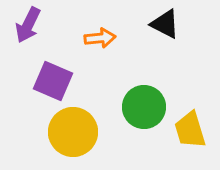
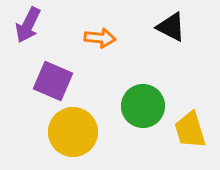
black triangle: moved 6 px right, 3 px down
orange arrow: rotated 12 degrees clockwise
green circle: moved 1 px left, 1 px up
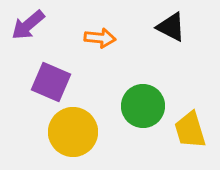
purple arrow: rotated 24 degrees clockwise
purple square: moved 2 px left, 1 px down
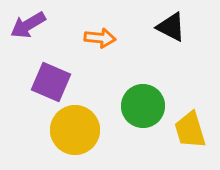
purple arrow: rotated 9 degrees clockwise
yellow circle: moved 2 px right, 2 px up
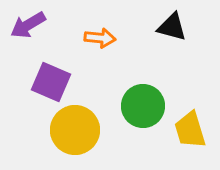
black triangle: moved 1 px right; rotated 12 degrees counterclockwise
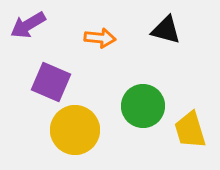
black triangle: moved 6 px left, 3 px down
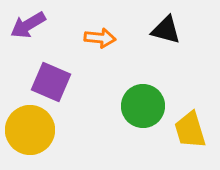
yellow circle: moved 45 px left
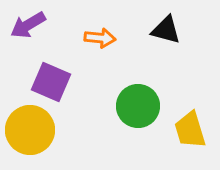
green circle: moved 5 px left
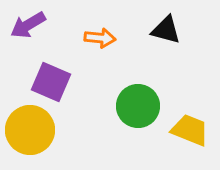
yellow trapezoid: rotated 129 degrees clockwise
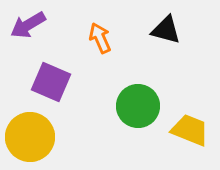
orange arrow: rotated 120 degrees counterclockwise
yellow circle: moved 7 px down
